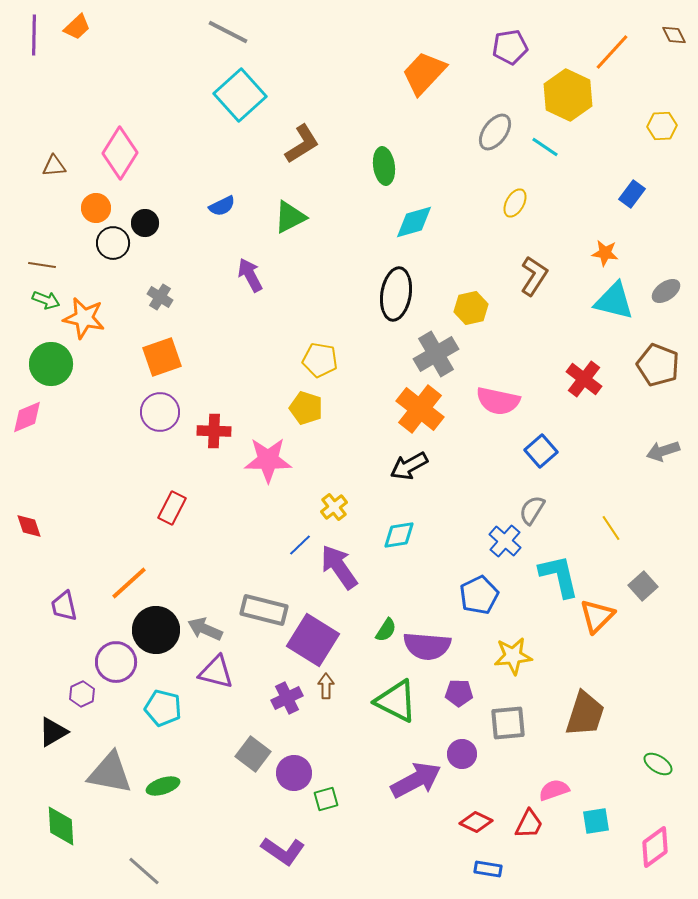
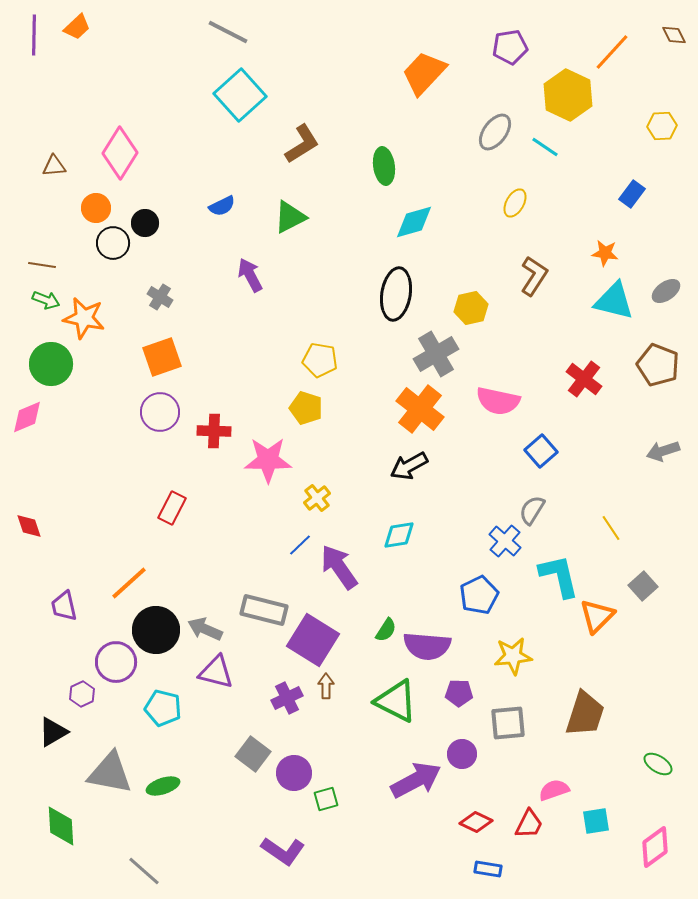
yellow cross at (334, 507): moved 17 px left, 9 px up
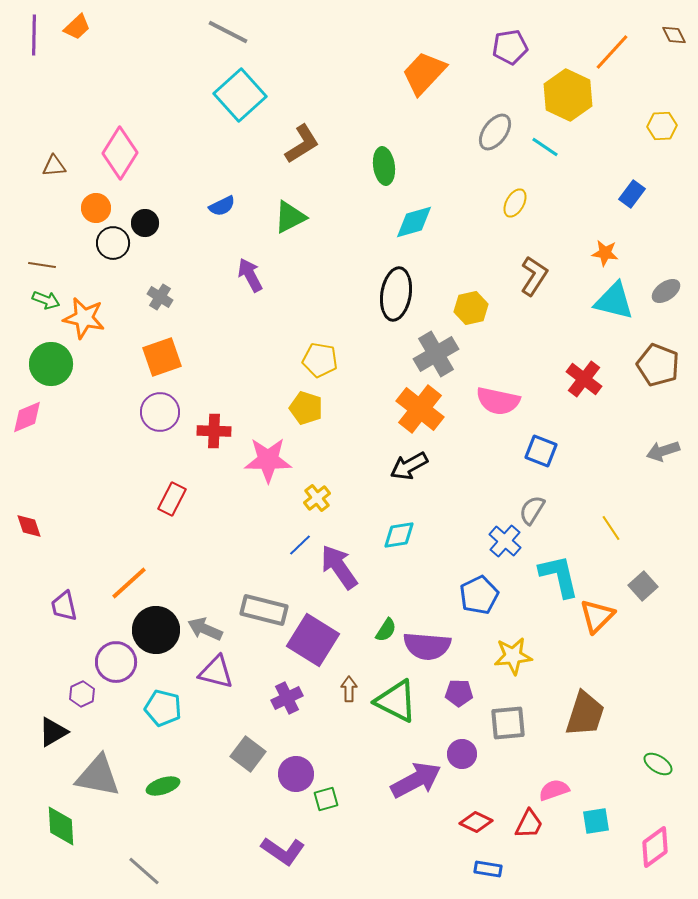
blue square at (541, 451): rotated 28 degrees counterclockwise
red rectangle at (172, 508): moved 9 px up
brown arrow at (326, 686): moved 23 px right, 3 px down
gray square at (253, 754): moved 5 px left
gray triangle at (110, 773): moved 12 px left, 3 px down
purple circle at (294, 773): moved 2 px right, 1 px down
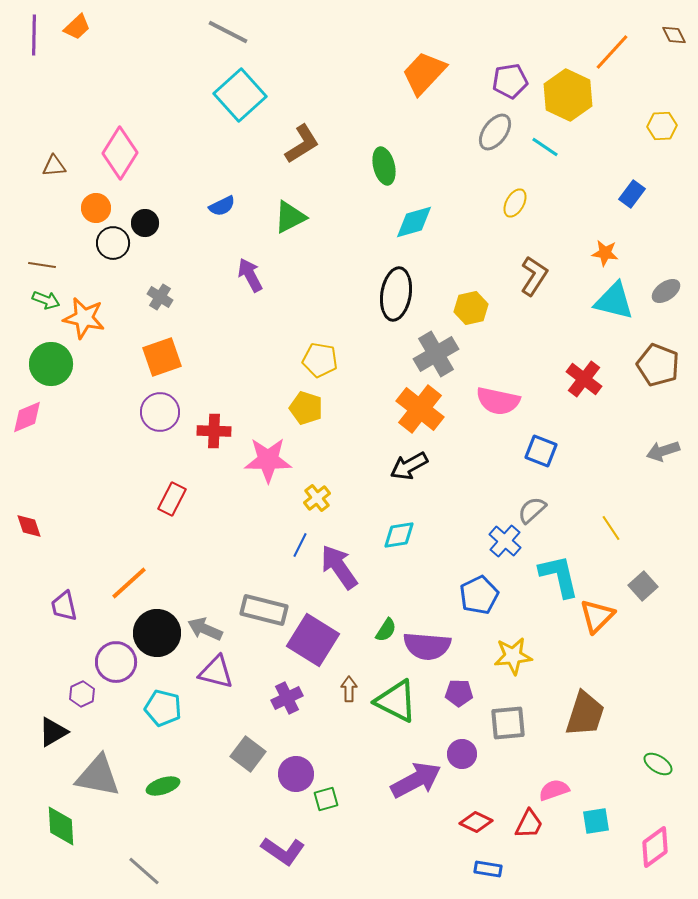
purple pentagon at (510, 47): moved 34 px down
green ellipse at (384, 166): rotated 6 degrees counterclockwise
gray semicircle at (532, 510): rotated 16 degrees clockwise
blue line at (300, 545): rotated 20 degrees counterclockwise
black circle at (156, 630): moved 1 px right, 3 px down
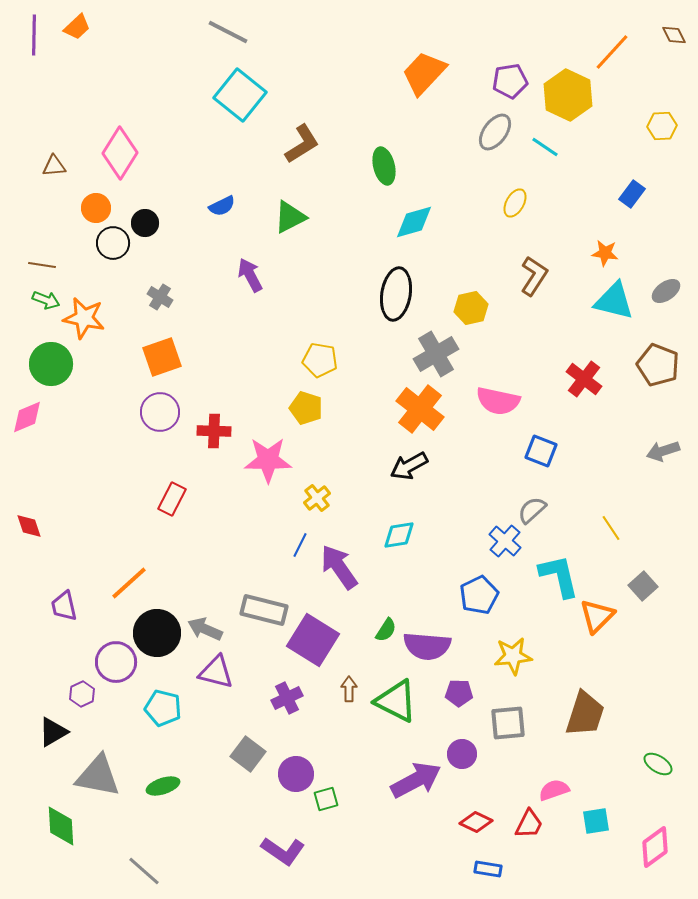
cyan square at (240, 95): rotated 9 degrees counterclockwise
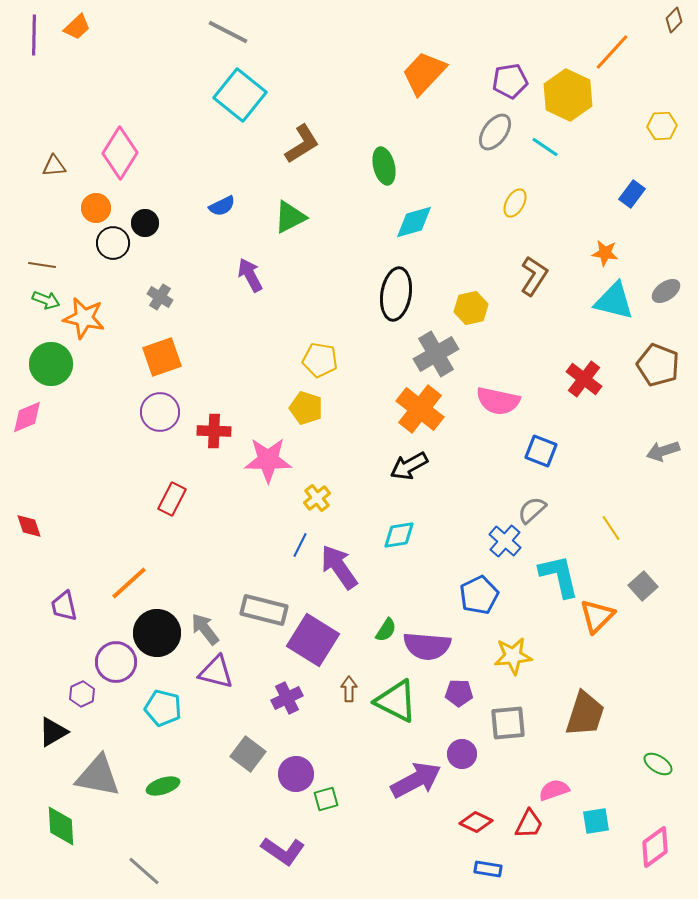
brown diamond at (674, 35): moved 15 px up; rotated 70 degrees clockwise
gray arrow at (205, 629): rotated 28 degrees clockwise
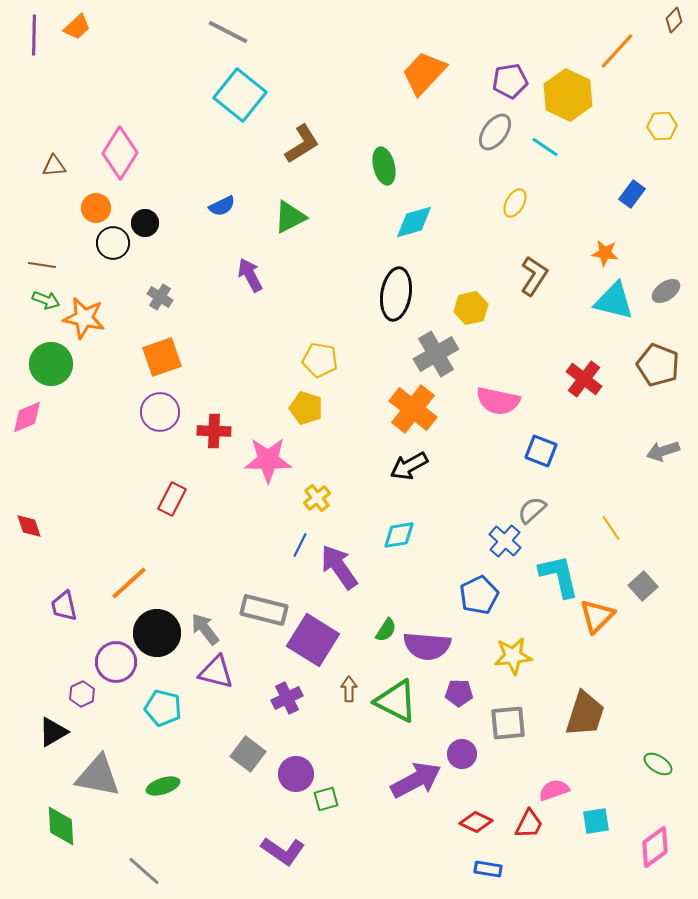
orange line at (612, 52): moved 5 px right, 1 px up
orange cross at (420, 409): moved 7 px left
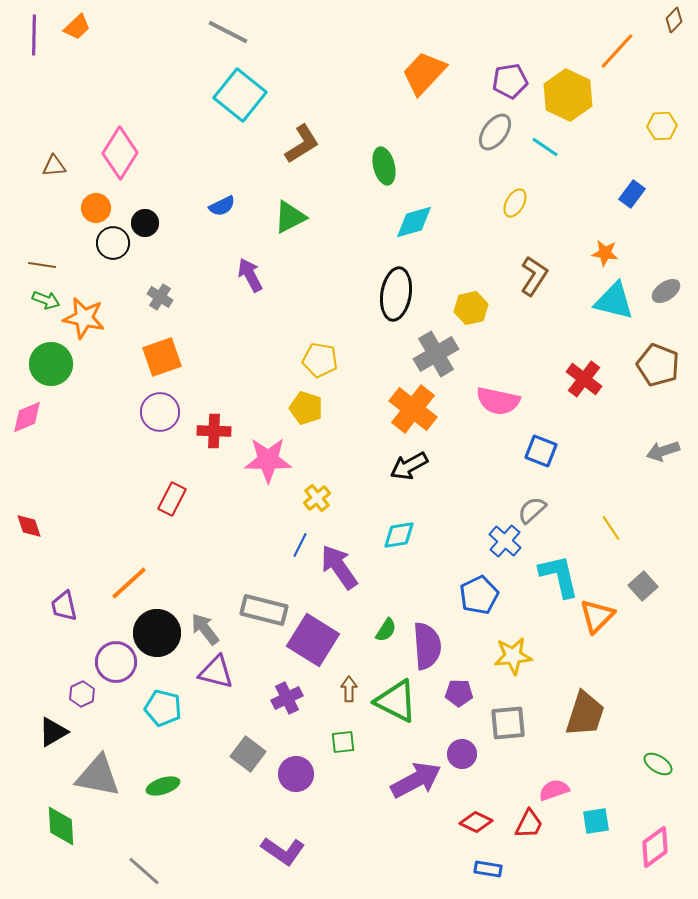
purple semicircle at (427, 646): rotated 99 degrees counterclockwise
green square at (326, 799): moved 17 px right, 57 px up; rotated 10 degrees clockwise
